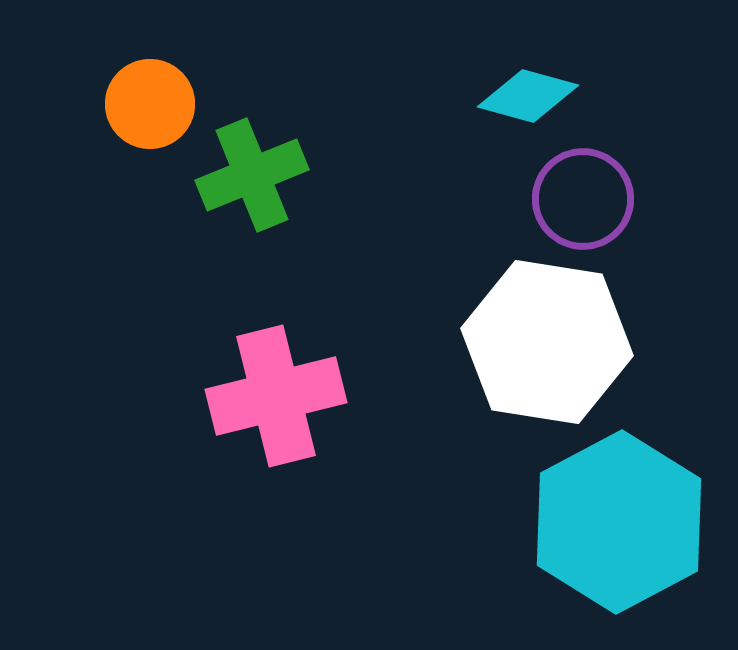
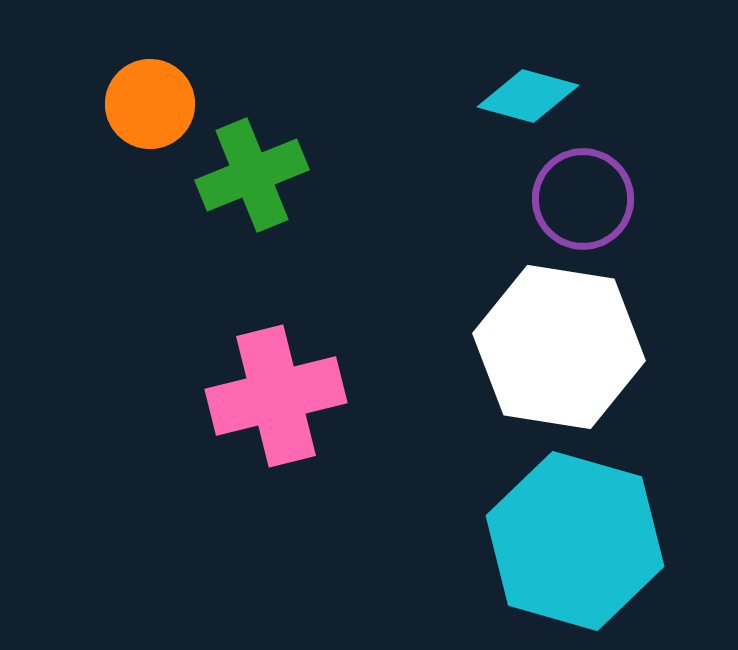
white hexagon: moved 12 px right, 5 px down
cyan hexagon: moved 44 px left, 19 px down; rotated 16 degrees counterclockwise
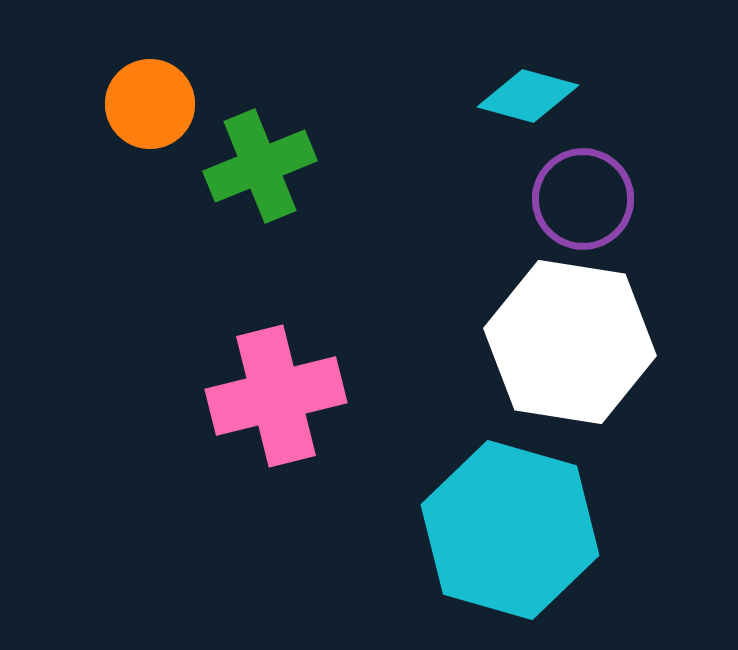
green cross: moved 8 px right, 9 px up
white hexagon: moved 11 px right, 5 px up
cyan hexagon: moved 65 px left, 11 px up
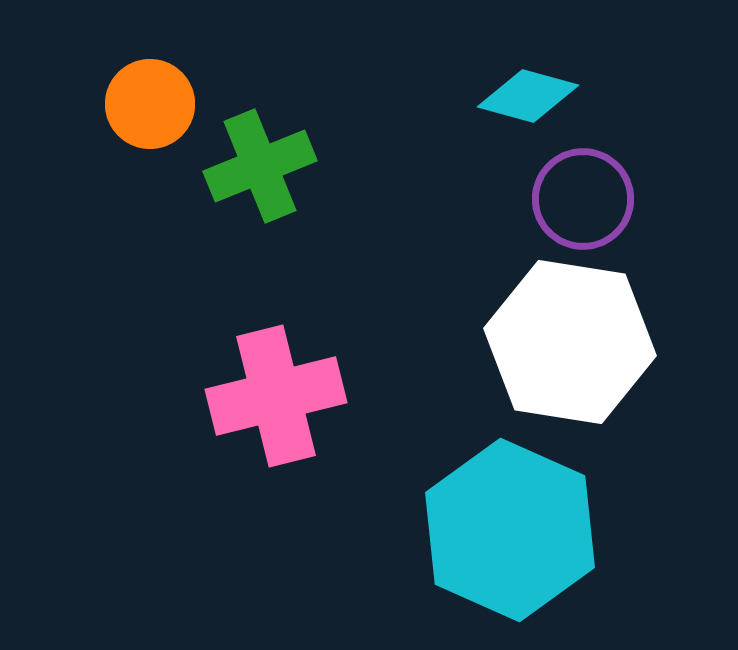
cyan hexagon: rotated 8 degrees clockwise
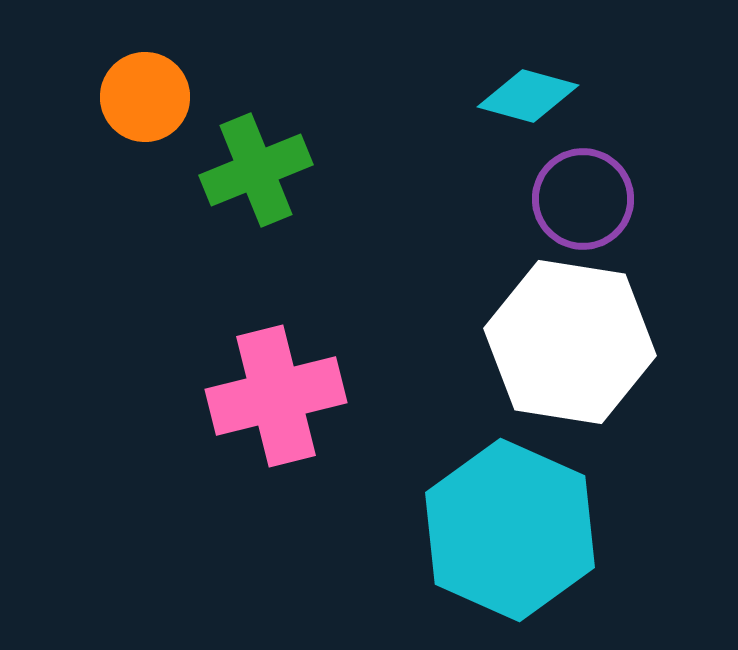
orange circle: moved 5 px left, 7 px up
green cross: moved 4 px left, 4 px down
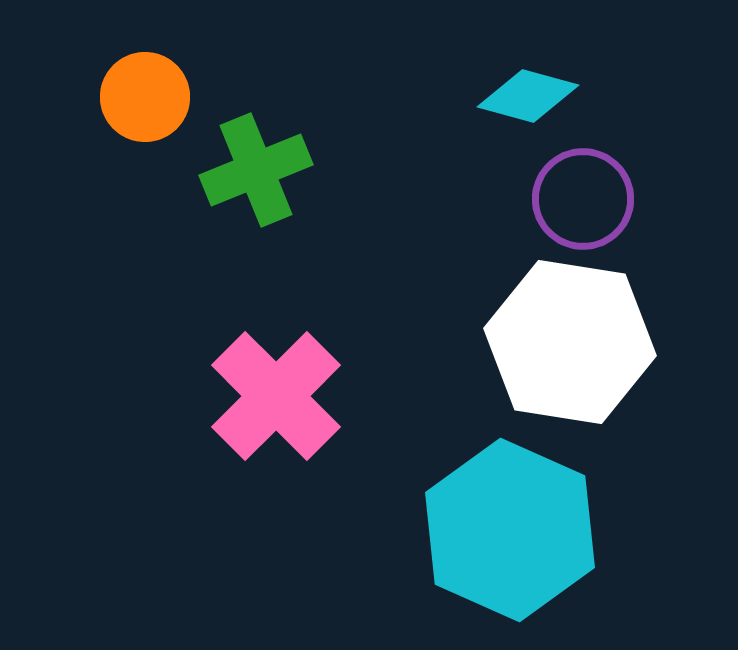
pink cross: rotated 31 degrees counterclockwise
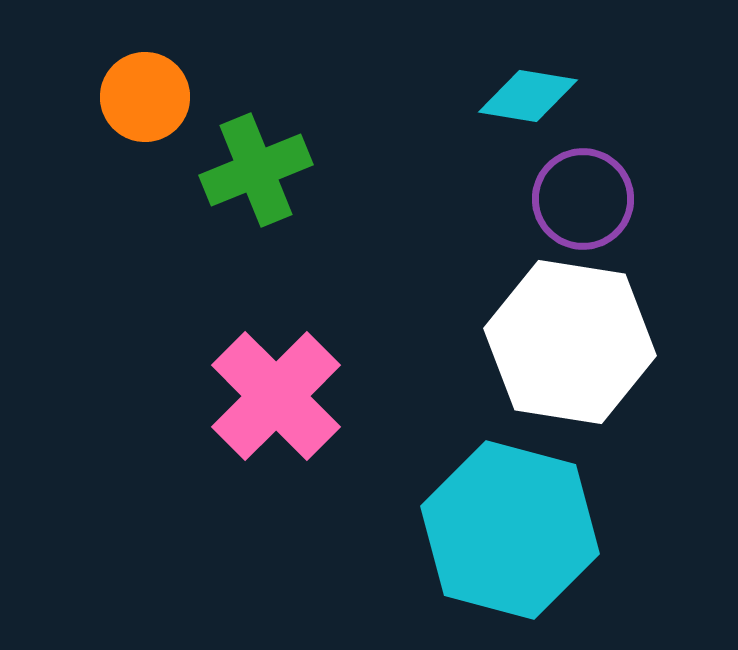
cyan diamond: rotated 6 degrees counterclockwise
cyan hexagon: rotated 9 degrees counterclockwise
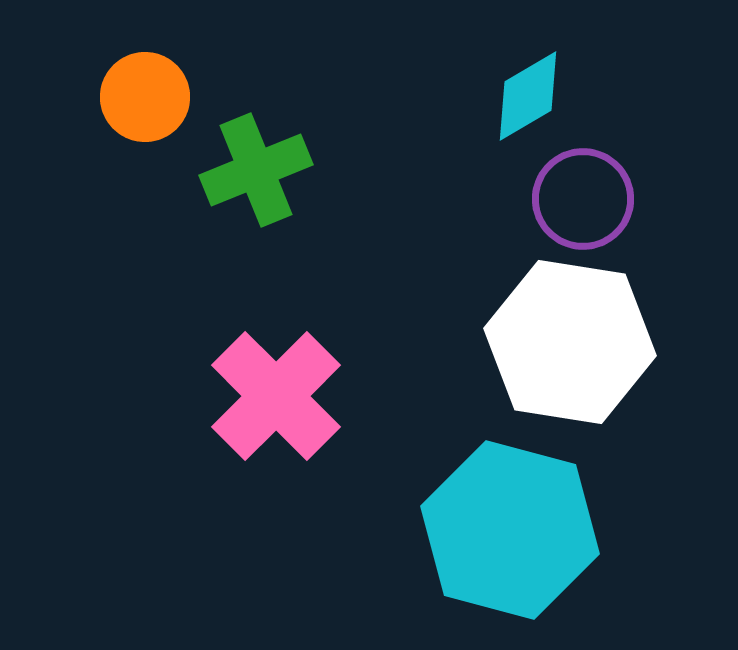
cyan diamond: rotated 40 degrees counterclockwise
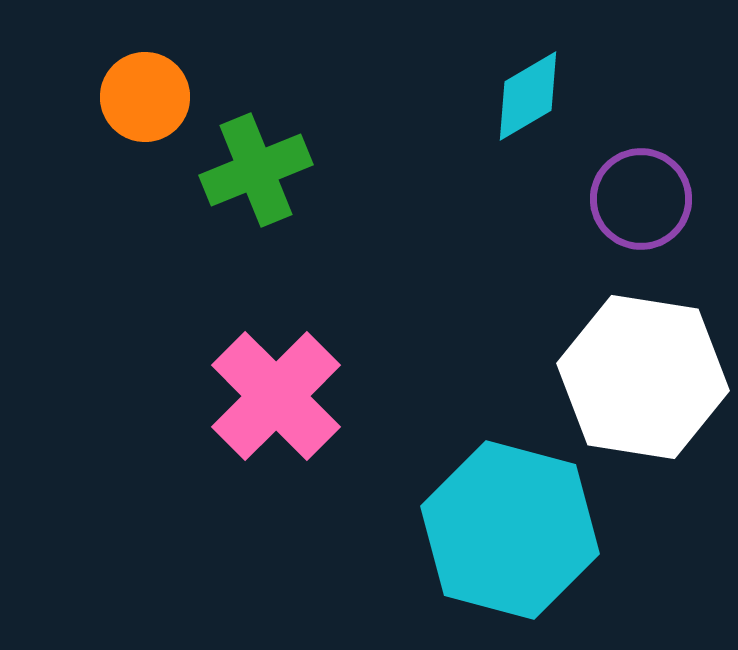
purple circle: moved 58 px right
white hexagon: moved 73 px right, 35 px down
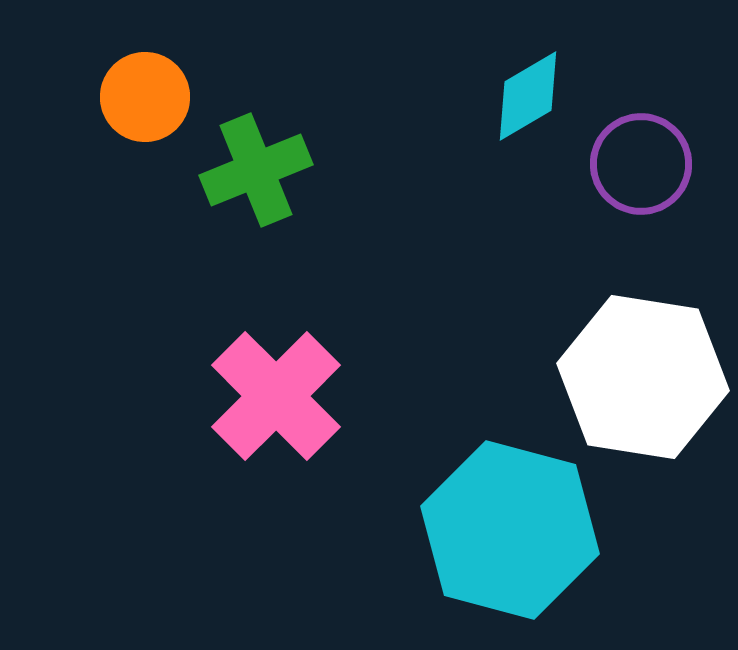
purple circle: moved 35 px up
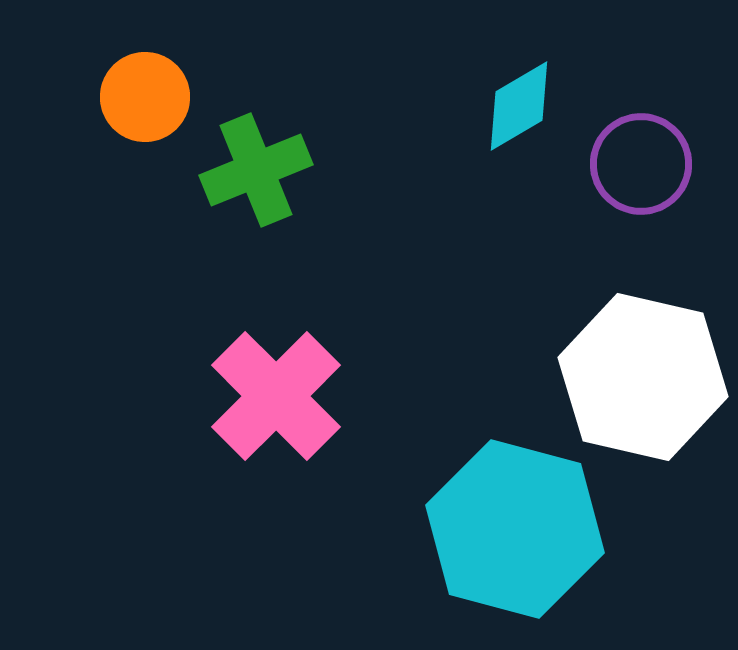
cyan diamond: moved 9 px left, 10 px down
white hexagon: rotated 4 degrees clockwise
cyan hexagon: moved 5 px right, 1 px up
